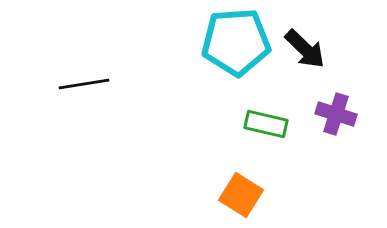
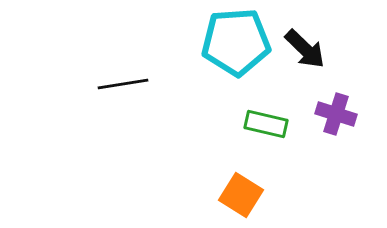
black line: moved 39 px right
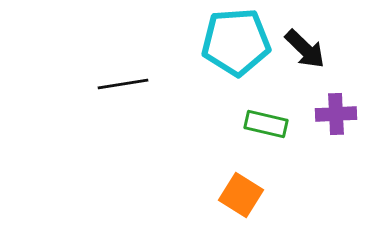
purple cross: rotated 21 degrees counterclockwise
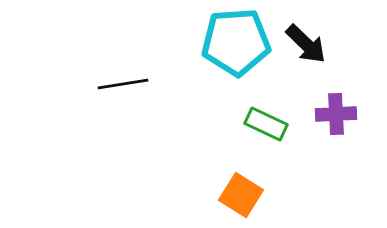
black arrow: moved 1 px right, 5 px up
green rectangle: rotated 12 degrees clockwise
